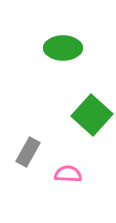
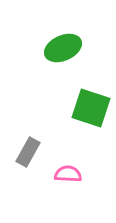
green ellipse: rotated 24 degrees counterclockwise
green square: moved 1 px left, 7 px up; rotated 24 degrees counterclockwise
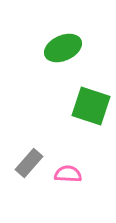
green square: moved 2 px up
gray rectangle: moved 1 px right, 11 px down; rotated 12 degrees clockwise
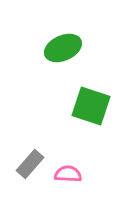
gray rectangle: moved 1 px right, 1 px down
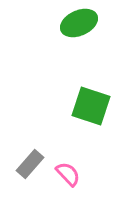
green ellipse: moved 16 px right, 25 px up
pink semicircle: rotated 44 degrees clockwise
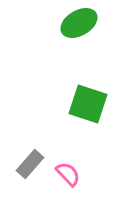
green ellipse: rotated 6 degrees counterclockwise
green square: moved 3 px left, 2 px up
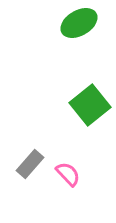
green square: moved 2 px right, 1 px down; rotated 33 degrees clockwise
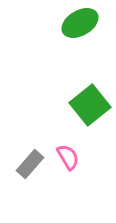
green ellipse: moved 1 px right
pink semicircle: moved 17 px up; rotated 12 degrees clockwise
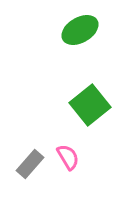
green ellipse: moved 7 px down
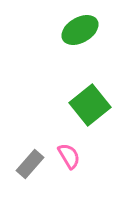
pink semicircle: moved 1 px right, 1 px up
